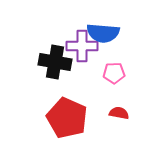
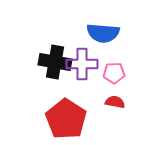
purple cross: moved 18 px down
red semicircle: moved 4 px left, 11 px up
red pentagon: moved 1 px left, 1 px down; rotated 9 degrees clockwise
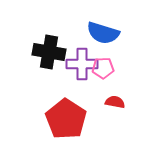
blue semicircle: rotated 12 degrees clockwise
black cross: moved 6 px left, 10 px up
pink pentagon: moved 11 px left, 5 px up
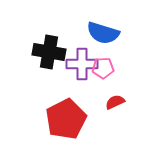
red semicircle: rotated 36 degrees counterclockwise
red pentagon: rotated 12 degrees clockwise
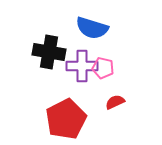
blue semicircle: moved 11 px left, 5 px up
purple cross: moved 2 px down
pink pentagon: rotated 15 degrees clockwise
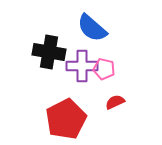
blue semicircle: rotated 24 degrees clockwise
pink pentagon: moved 1 px right, 1 px down
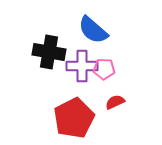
blue semicircle: moved 1 px right, 2 px down
pink pentagon: rotated 10 degrees counterclockwise
red pentagon: moved 8 px right, 1 px up
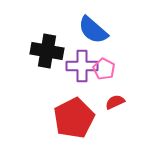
black cross: moved 2 px left, 1 px up
pink pentagon: rotated 25 degrees clockwise
